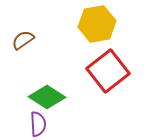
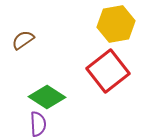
yellow hexagon: moved 19 px right
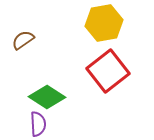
yellow hexagon: moved 12 px left, 1 px up
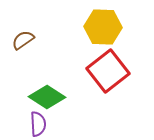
yellow hexagon: moved 1 px left, 4 px down; rotated 12 degrees clockwise
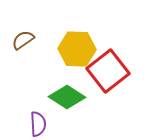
yellow hexagon: moved 26 px left, 22 px down
green diamond: moved 20 px right
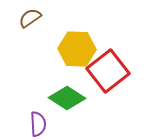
brown semicircle: moved 7 px right, 22 px up
green diamond: moved 1 px down
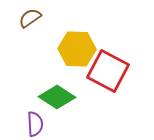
red square: rotated 24 degrees counterclockwise
green diamond: moved 10 px left, 1 px up
purple semicircle: moved 3 px left
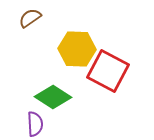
green diamond: moved 4 px left
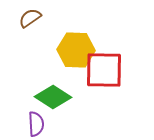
yellow hexagon: moved 1 px left, 1 px down
red square: moved 4 px left, 1 px up; rotated 27 degrees counterclockwise
purple semicircle: moved 1 px right
